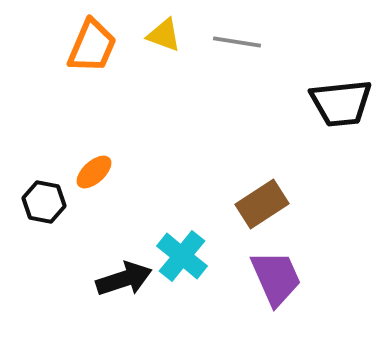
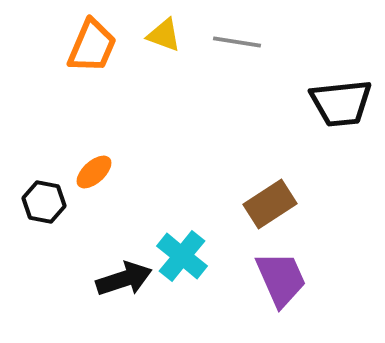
brown rectangle: moved 8 px right
purple trapezoid: moved 5 px right, 1 px down
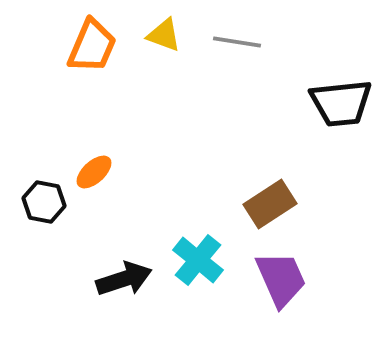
cyan cross: moved 16 px right, 4 px down
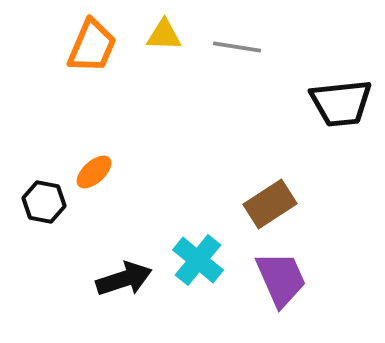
yellow triangle: rotated 18 degrees counterclockwise
gray line: moved 5 px down
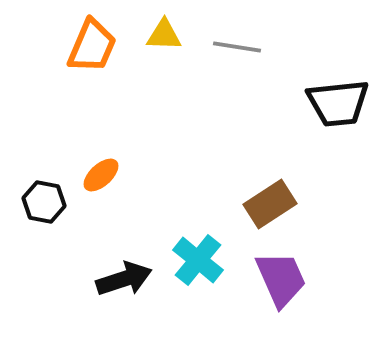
black trapezoid: moved 3 px left
orange ellipse: moved 7 px right, 3 px down
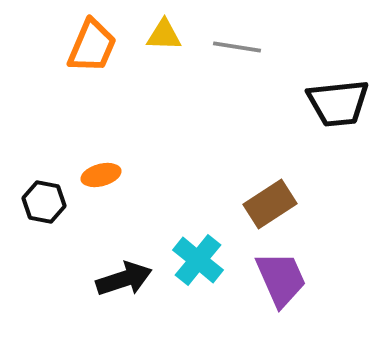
orange ellipse: rotated 27 degrees clockwise
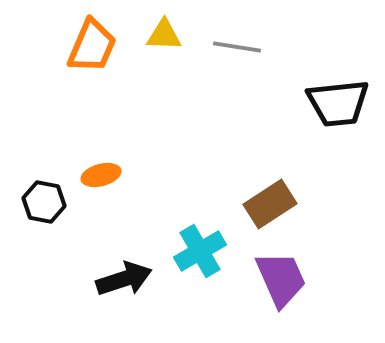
cyan cross: moved 2 px right, 9 px up; rotated 21 degrees clockwise
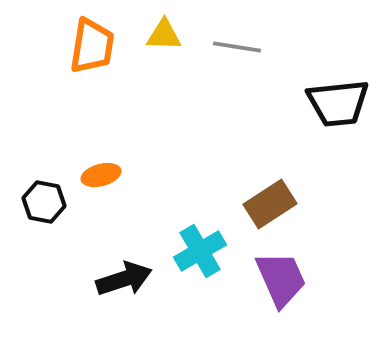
orange trapezoid: rotated 14 degrees counterclockwise
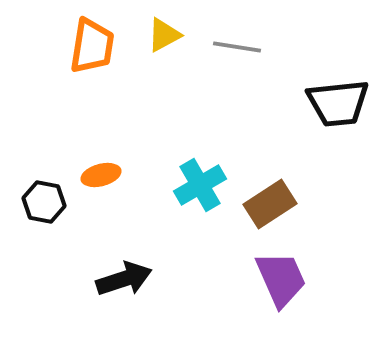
yellow triangle: rotated 30 degrees counterclockwise
cyan cross: moved 66 px up
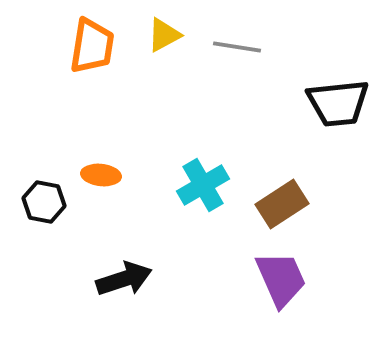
orange ellipse: rotated 21 degrees clockwise
cyan cross: moved 3 px right
brown rectangle: moved 12 px right
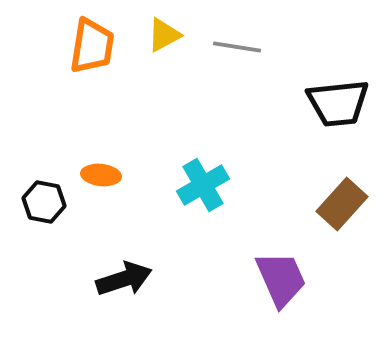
brown rectangle: moved 60 px right; rotated 15 degrees counterclockwise
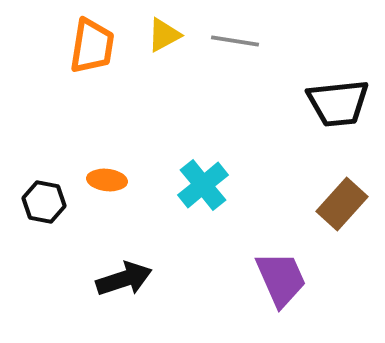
gray line: moved 2 px left, 6 px up
orange ellipse: moved 6 px right, 5 px down
cyan cross: rotated 9 degrees counterclockwise
